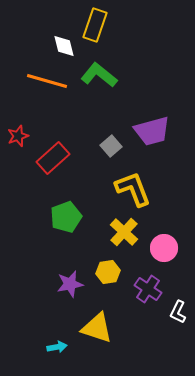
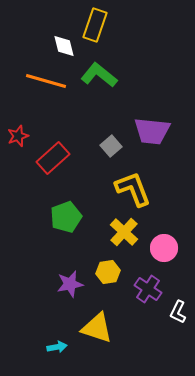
orange line: moved 1 px left
purple trapezoid: rotated 21 degrees clockwise
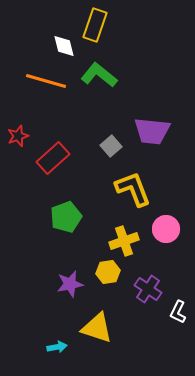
yellow cross: moved 9 px down; rotated 28 degrees clockwise
pink circle: moved 2 px right, 19 px up
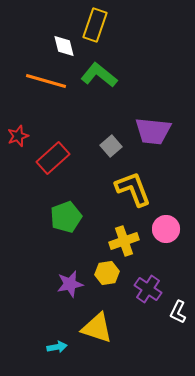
purple trapezoid: moved 1 px right
yellow hexagon: moved 1 px left, 1 px down
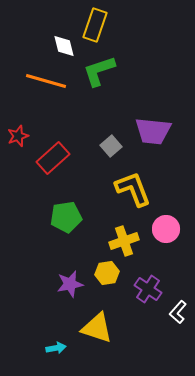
green L-shape: moved 4 px up; rotated 57 degrees counterclockwise
green pentagon: rotated 12 degrees clockwise
white L-shape: rotated 15 degrees clockwise
cyan arrow: moved 1 px left, 1 px down
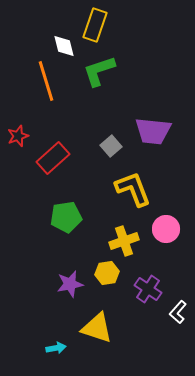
orange line: rotated 57 degrees clockwise
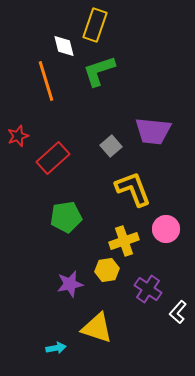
yellow hexagon: moved 3 px up
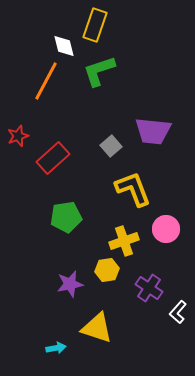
orange line: rotated 45 degrees clockwise
purple cross: moved 1 px right, 1 px up
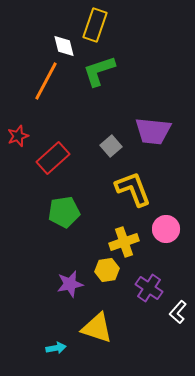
green pentagon: moved 2 px left, 5 px up
yellow cross: moved 1 px down
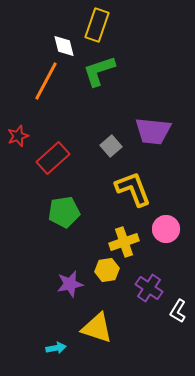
yellow rectangle: moved 2 px right
white L-shape: moved 1 px up; rotated 10 degrees counterclockwise
